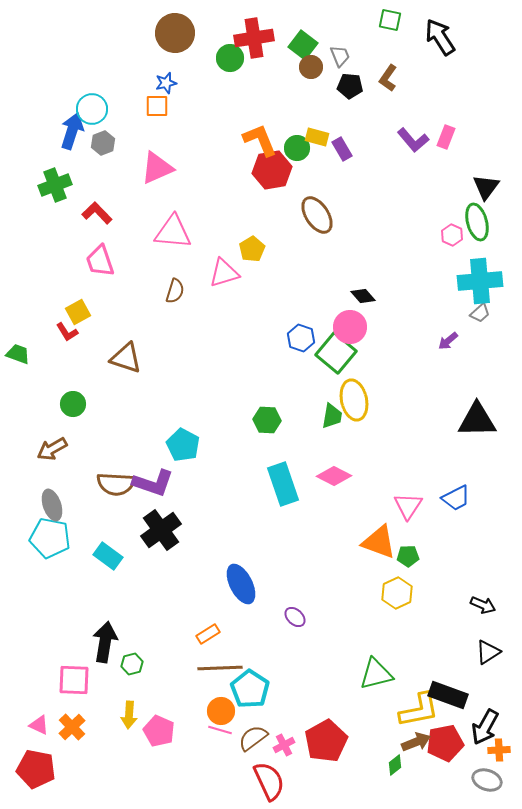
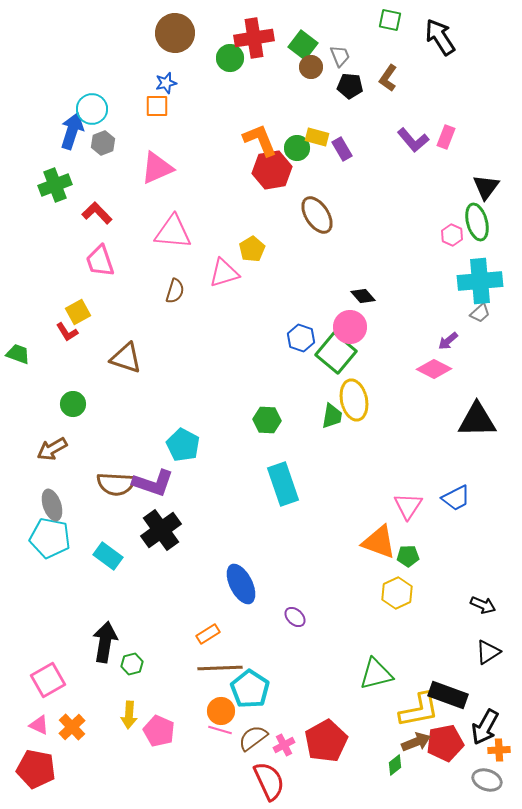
pink diamond at (334, 476): moved 100 px right, 107 px up
pink square at (74, 680): moved 26 px left; rotated 32 degrees counterclockwise
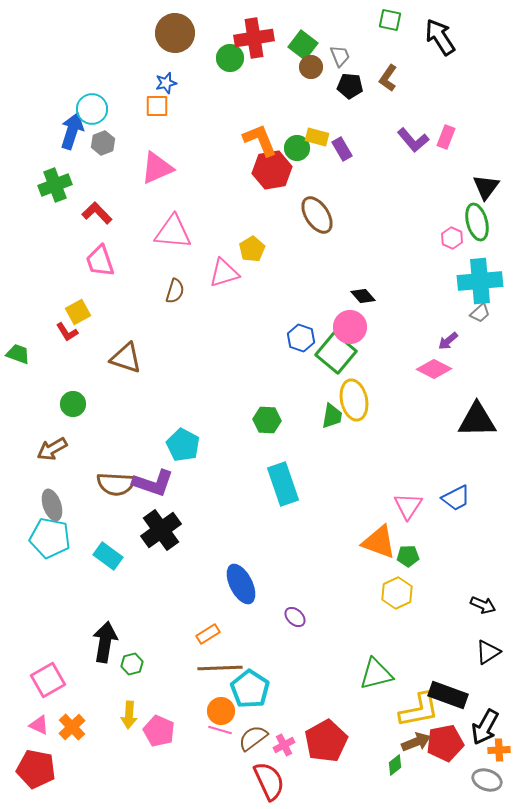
pink hexagon at (452, 235): moved 3 px down
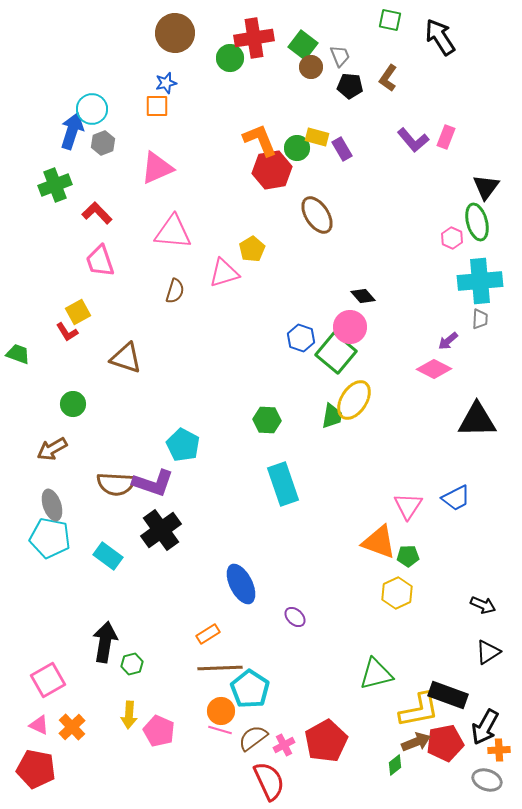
gray trapezoid at (480, 313): moved 6 px down; rotated 45 degrees counterclockwise
yellow ellipse at (354, 400): rotated 45 degrees clockwise
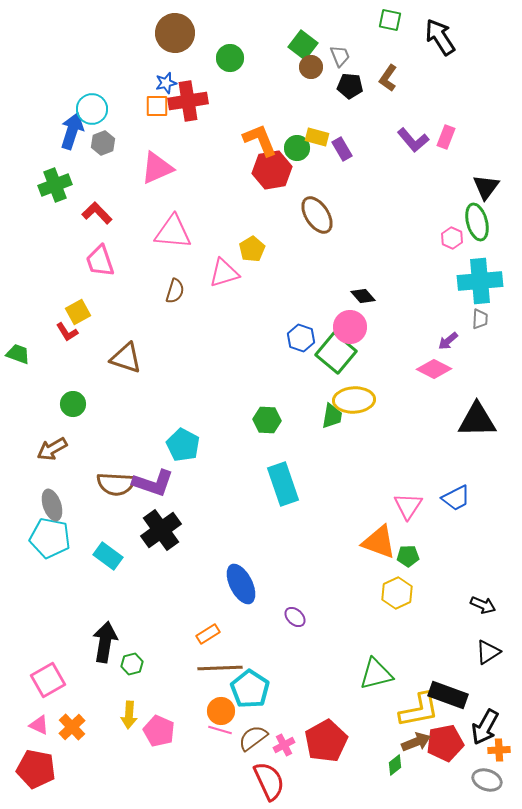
red cross at (254, 38): moved 66 px left, 63 px down
yellow ellipse at (354, 400): rotated 54 degrees clockwise
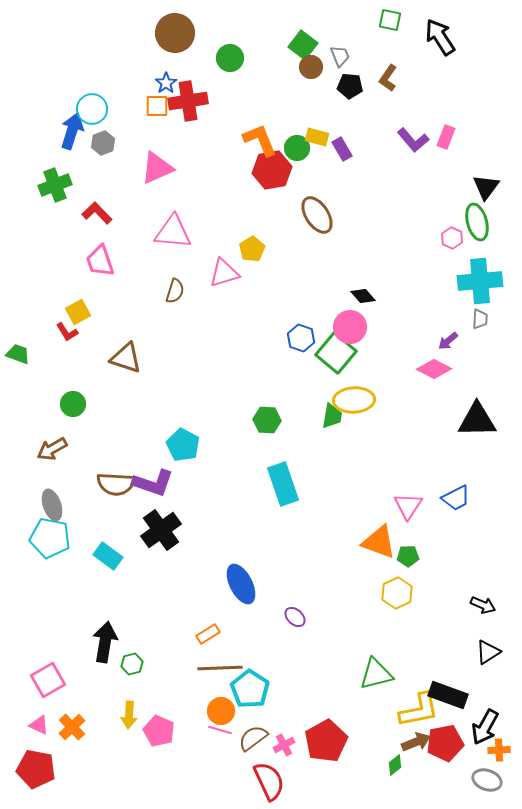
blue star at (166, 83): rotated 20 degrees counterclockwise
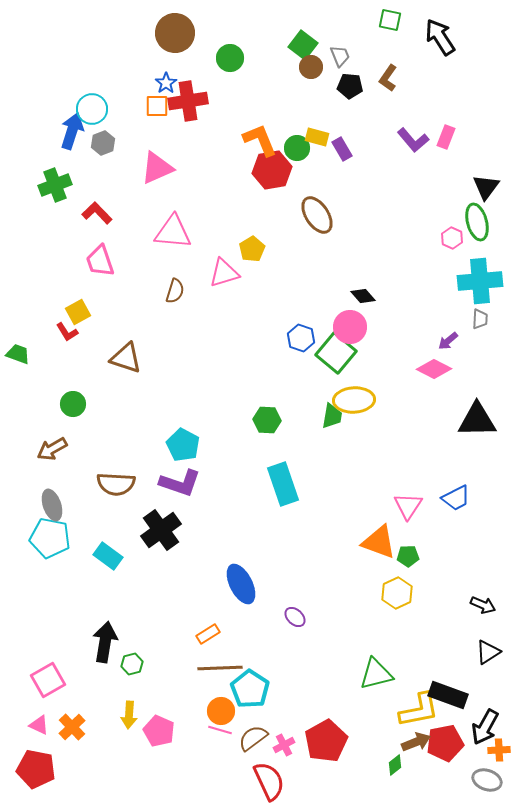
purple L-shape at (153, 483): moved 27 px right
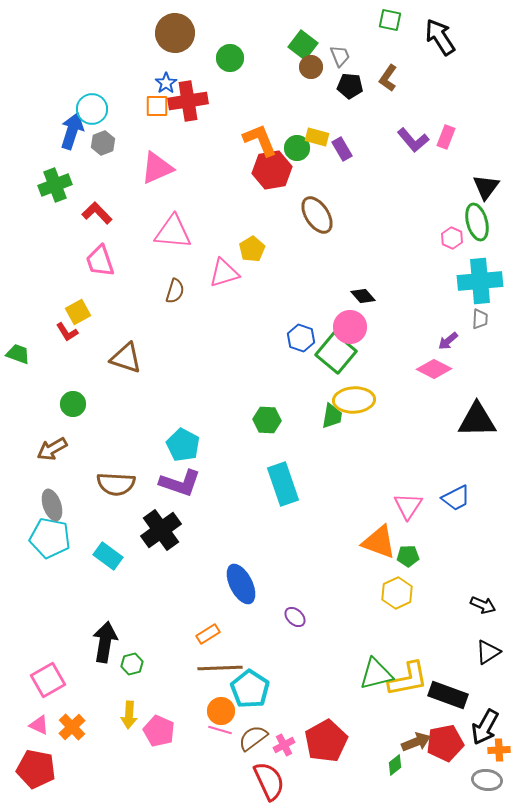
yellow L-shape at (419, 710): moved 11 px left, 31 px up
gray ellipse at (487, 780): rotated 12 degrees counterclockwise
